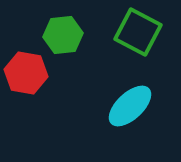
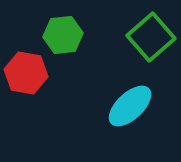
green square: moved 13 px right, 5 px down; rotated 21 degrees clockwise
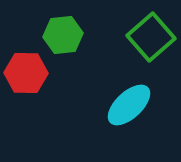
red hexagon: rotated 9 degrees counterclockwise
cyan ellipse: moved 1 px left, 1 px up
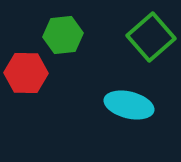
cyan ellipse: rotated 57 degrees clockwise
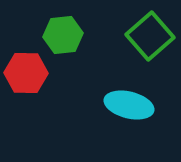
green square: moved 1 px left, 1 px up
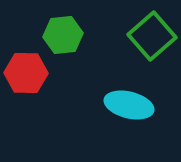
green square: moved 2 px right
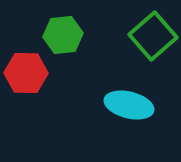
green square: moved 1 px right
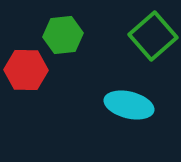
red hexagon: moved 3 px up
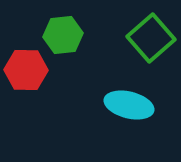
green square: moved 2 px left, 2 px down
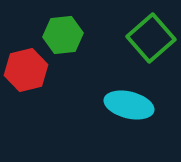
red hexagon: rotated 15 degrees counterclockwise
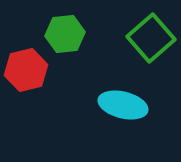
green hexagon: moved 2 px right, 1 px up
cyan ellipse: moved 6 px left
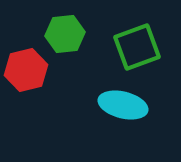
green square: moved 14 px left, 9 px down; rotated 21 degrees clockwise
